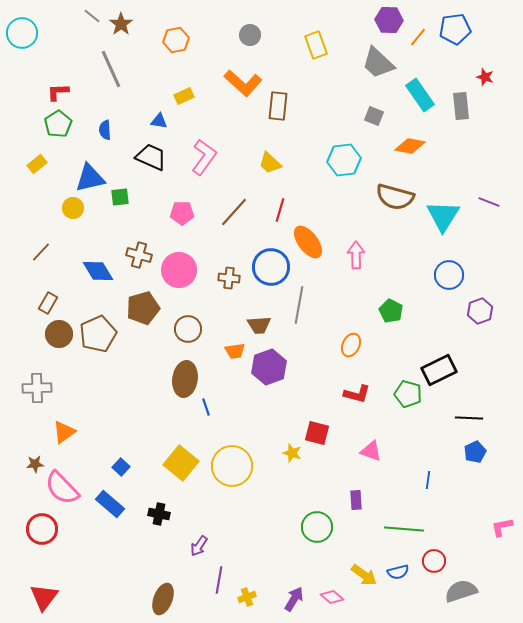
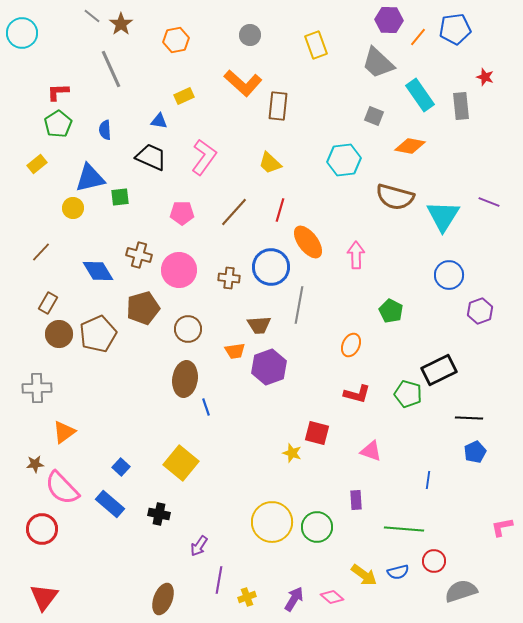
yellow circle at (232, 466): moved 40 px right, 56 px down
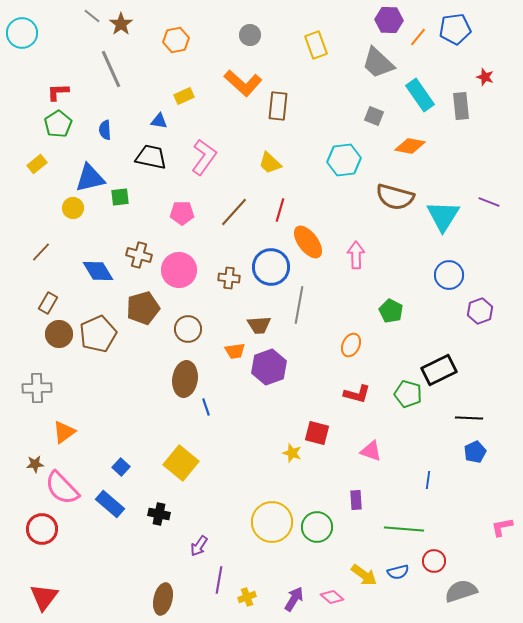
black trapezoid at (151, 157): rotated 12 degrees counterclockwise
brown ellipse at (163, 599): rotated 8 degrees counterclockwise
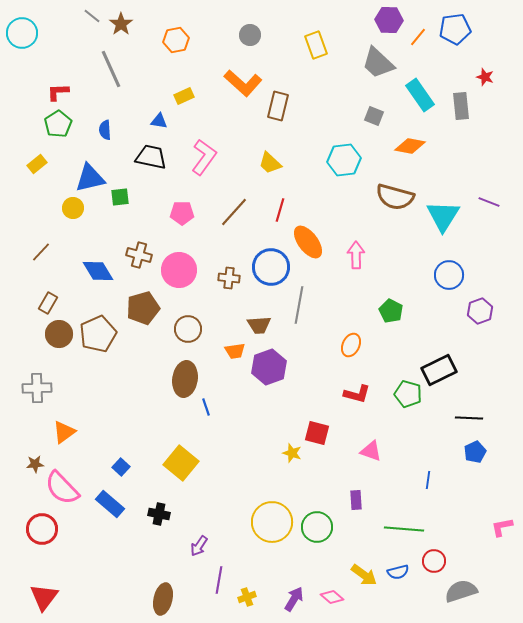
brown rectangle at (278, 106): rotated 8 degrees clockwise
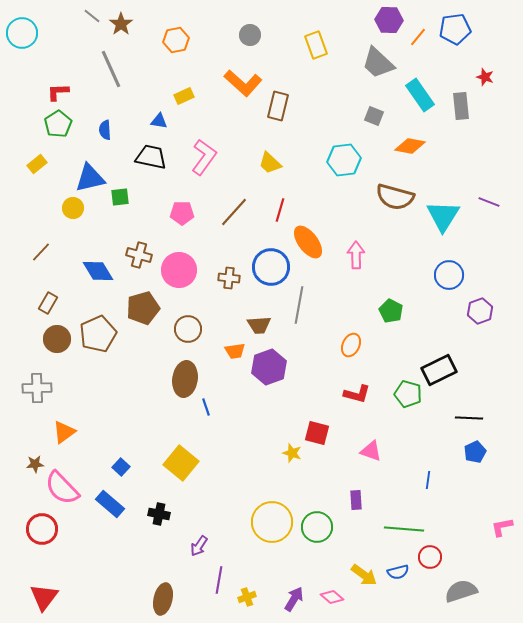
brown circle at (59, 334): moved 2 px left, 5 px down
red circle at (434, 561): moved 4 px left, 4 px up
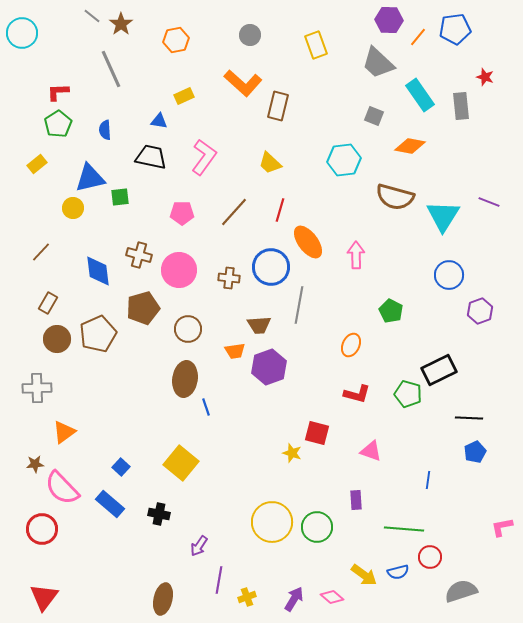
blue diamond at (98, 271): rotated 24 degrees clockwise
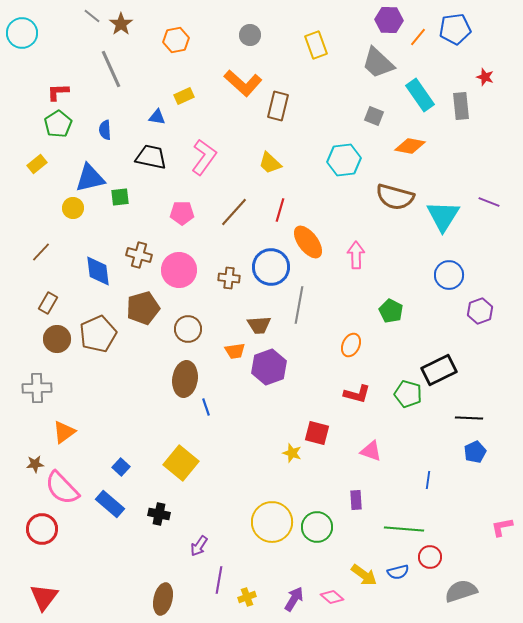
blue triangle at (159, 121): moved 2 px left, 4 px up
